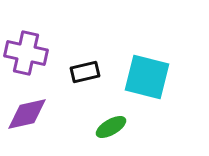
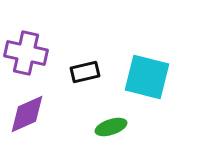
purple diamond: rotated 12 degrees counterclockwise
green ellipse: rotated 12 degrees clockwise
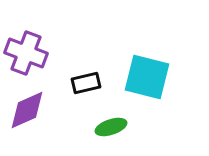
purple cross: rotated 9 degrees clockwise
black rectangle: moved 1 px right, 11 px down
purple diamond: moved 4 px up
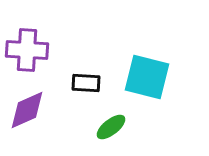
purple cross: moved 1 px right, 3 px up; rotated 18 degrees counterclockwise
black rectangle: rotated 16 degrees clockwise
green ellipse: rotated 20 degrees counterclockwise
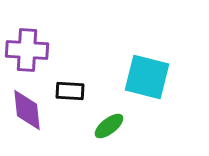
black rectangle: moved 16 px left, 8 px down
purple diamond: rotated 72 degrees counterclockwise
green ellipse: moved 2 px left, 1 px up
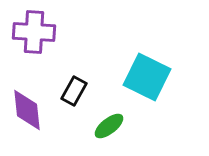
purple cross: moved 7 px right, 18 px up
cyan square: rotated 12 degrees clockwise
black rectangle: moved 4 px right; rotated 64 degrees counterclockwise
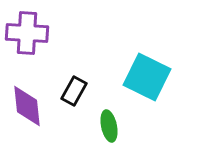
purple cross: moved 7 px left, 1 px down
purple diamond: moved 4 px up
green ellipse: rotated 64 degrees counterclockwise
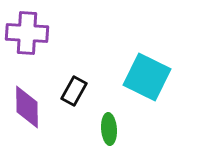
purple diamond: moved 1 px down; rotated 6 degrees clockwise
green ellipse: moved 3 px down; rotated 8 degrees clockwise
